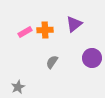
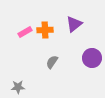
gray star: rotated 24 degrees clockwise
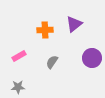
pink rectangle: moved 6 px left, 24 px down
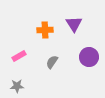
purple triangle: rotated 24 degrees counterclockwise
purple circle: moved 3 px left, 1 px up
gray star: moved 1 px left, 1 px up
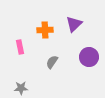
purple triangle: rotated 18 degrees clockwise
pink rectangle: moved 1 px right, 9 px up; rotated 72 degrees counterclockwise
gray star: moved 4 px right, 2 px down
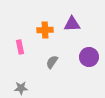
purple triangle: moved 2 px left; rotated 42 degrees clockwise
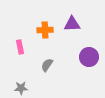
gray semicircle: moved 5 px left, 3 px down
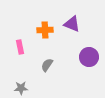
purple triangle: rotated 24 degrees clockwise
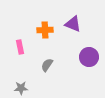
purple triangle: moved 1 px right
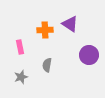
purple triangle: moved 3 px left; rotated 12 degrees clockwise
purple circle: moved 2 px up
gray semicircle: rotated 24 degrees counterclockwise
gray star: moved 11 px up; rotated 16 degrees counterclockwise
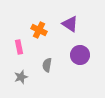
orange cross: moved 6 px left; rotated 28 degrees clockwise
pink rectangle: moved 1 px left
purple circle: moved 9 px left
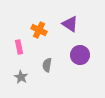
gray star: rotated 24 degrees counterclockwise
